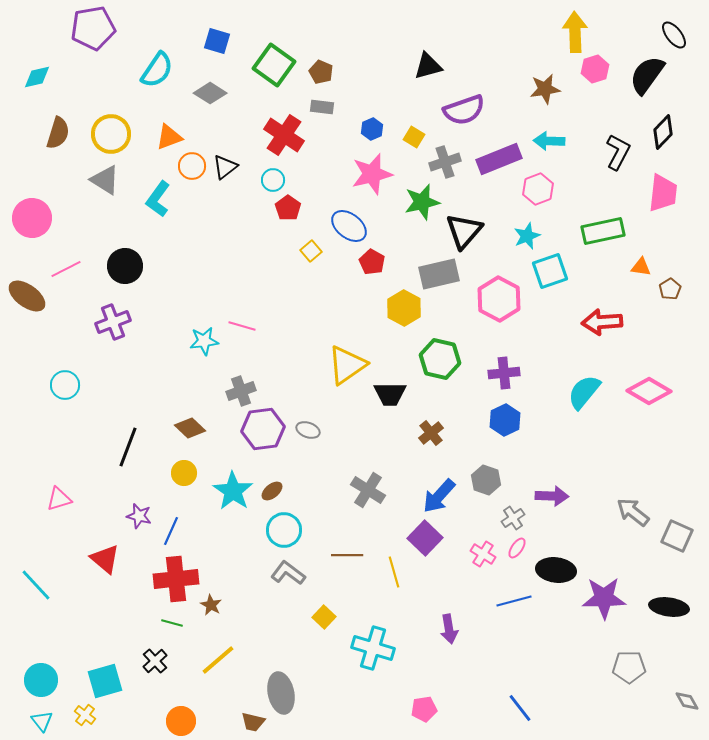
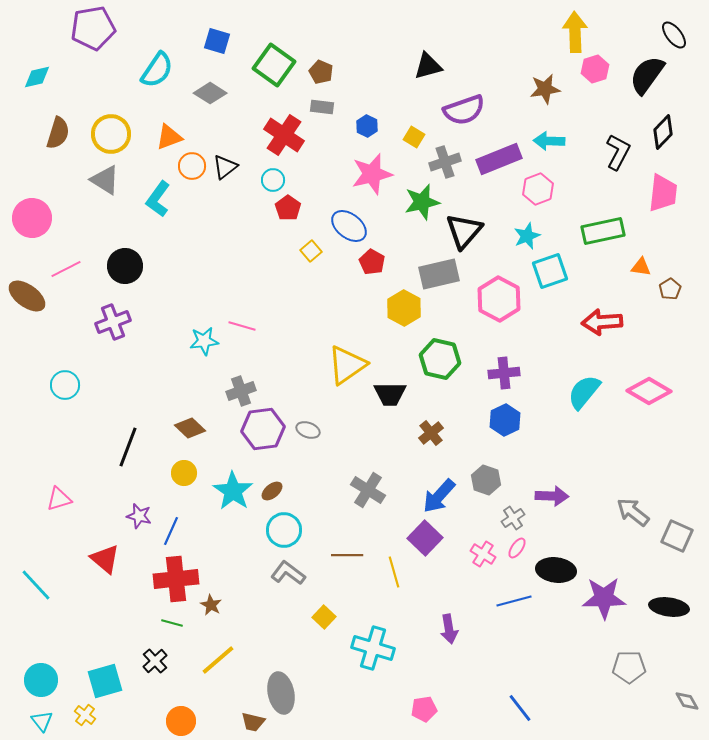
blue hexagon at (372, 129): moved 5 px left, 3 px up; rotated 10 degrees counterclockwise
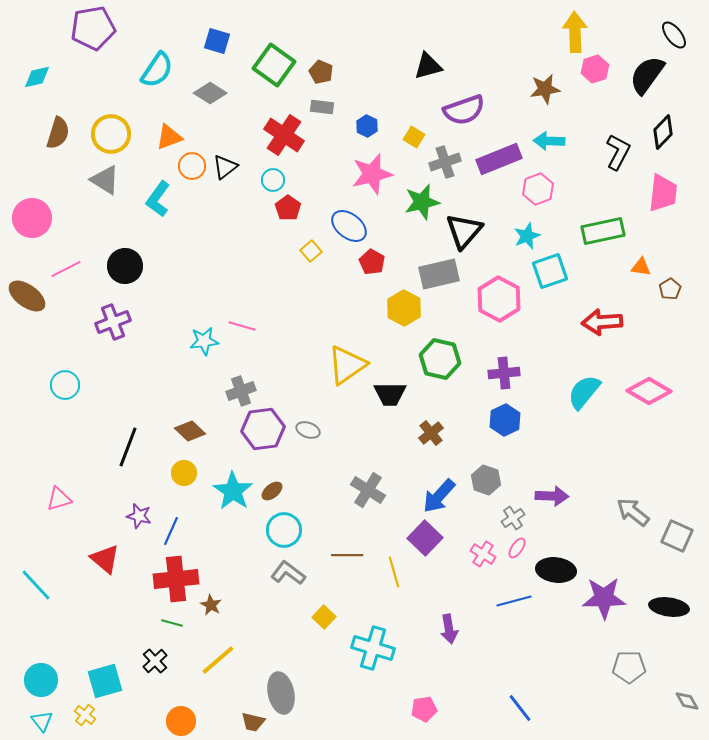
brown diamond at (190, 428): moved 3 px down
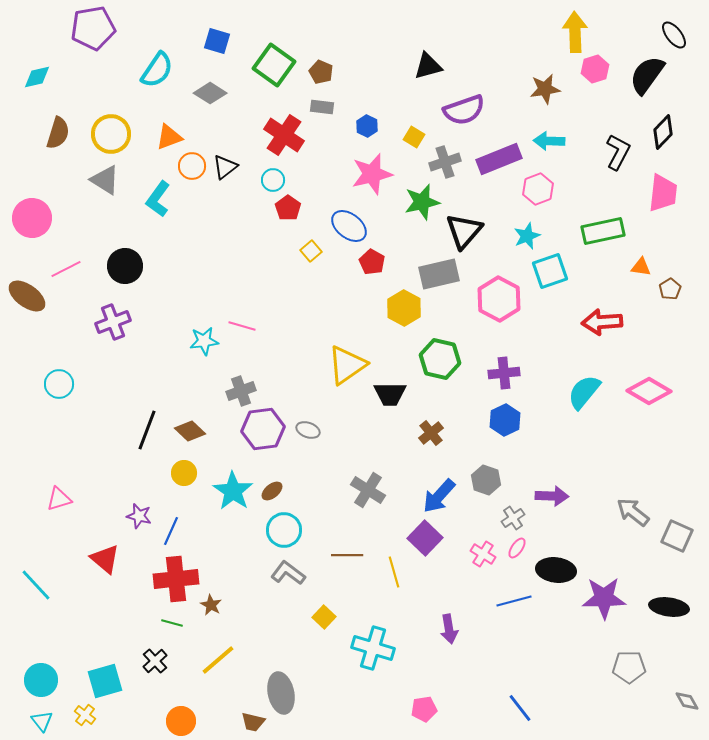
cyan circle at (65, 385): moved 6 px left, 1 px up
black line at (128, 447): moved 19 px right, 17 px up
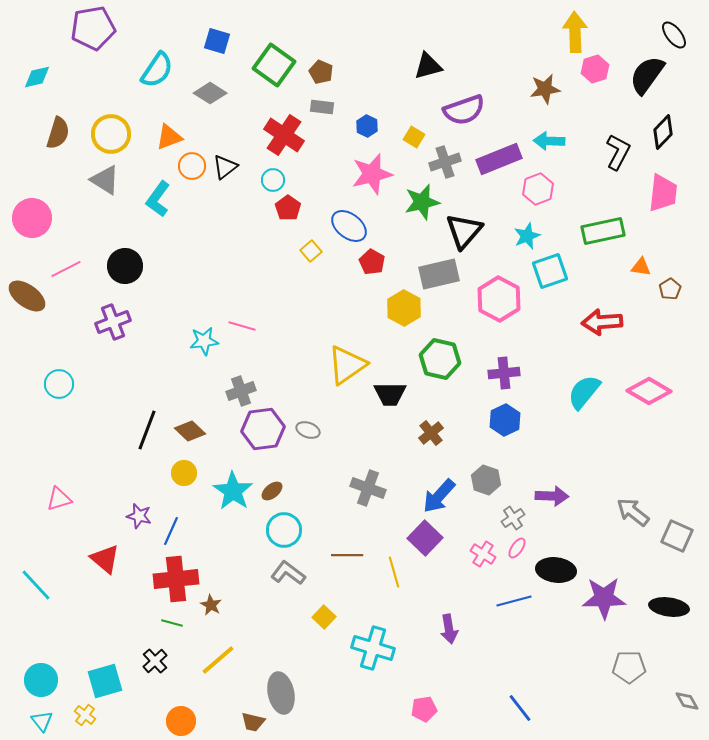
gray cross at (368, 490): moved 2 px up; rotated 12 degrees counterclockwise
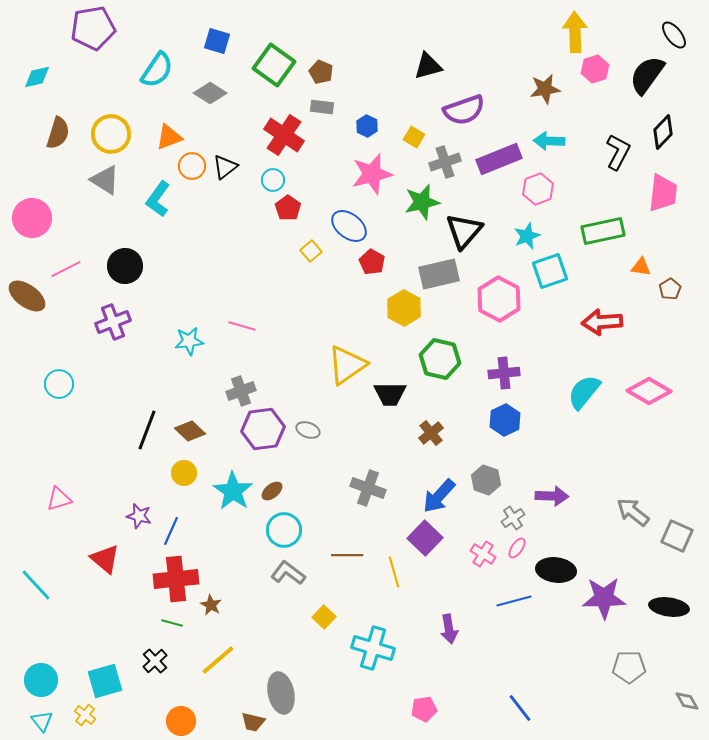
cyan star at (204, 341): moved 15 px left
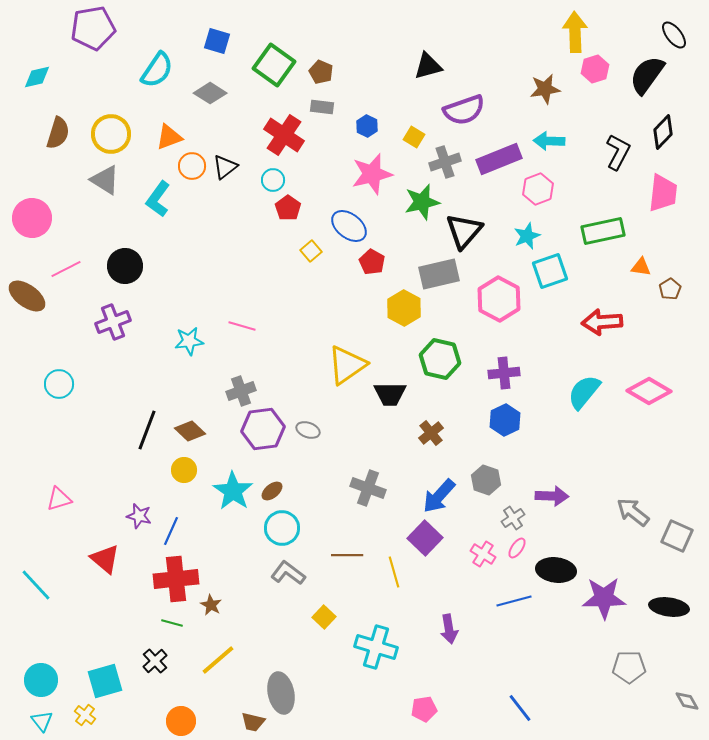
yellow circle at (184, 473): moved 3 px up
cyan circle at (284, 530): moved 2 px left, 2 px up
cyan cross at (373, 648): moved 3 px right, 1 px up
